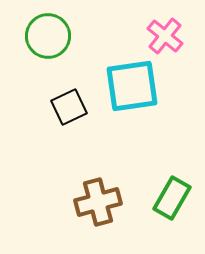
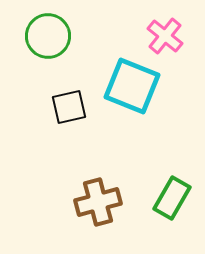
cyan square: rotated 30 degrees clockwise
black square: rotated 12 degrees clockwise
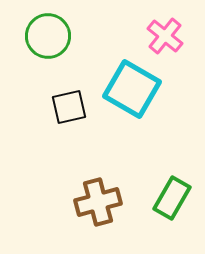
cyan square: moved 3 px down; rotated 8 degrees clockwise
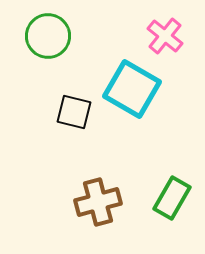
black square: moved 5 px right, 5 px down; rotated 27 degrees clockwise
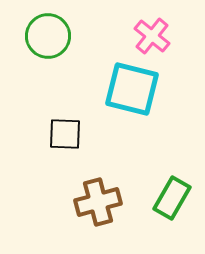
pink cross: moved 13 px left
cyan square: rotated 16 degrees counterclockwise
black square: moved 9 px left, 22 px down; rotated 12 degrees counterclockwise
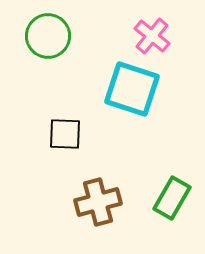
cyan square: rotated 4 degrees clockwise
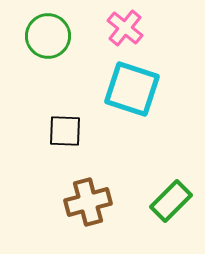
pink cross: moved 27 px left, 8 px up
black square: moved 3 px up
green rectangle: moved 1 px left, 3 px down; rotated 15 degrees clockwise
brown cross: moved 10 px left
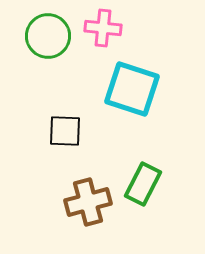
pink cross: moved 22 px left; rotated 33 degrees counterclockwise
green rectangle: moved 28 px left, 17 px up; rotated 18 degrees counterclockwise
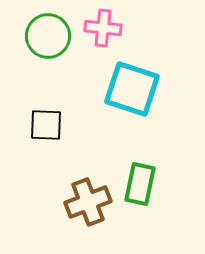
black square: moved 19 px left, 6 px up
green rectangle: moved 3 px left; rotated 15 degrees counterclockwise
brown cross: rotated 6 degrees counterclockwise
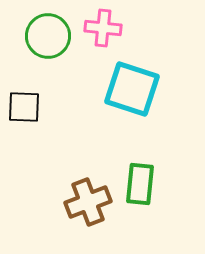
black square: moved 22 px left, 18 px up
green rectangle: rotated 6 degrees counterclockwise
